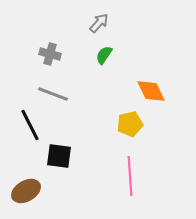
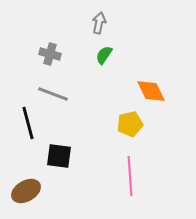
gray arrow: rotated 30 degrees counterclockwise
black line: moved 2 px left, 2 px up; rotated 12 degrees clockwise
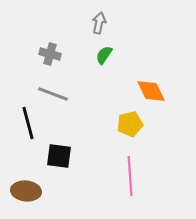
brown ellipse: rotated 36 degrees clockwise
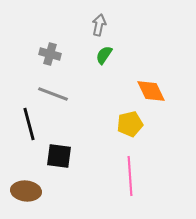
gray arrow: moved 2 px down
black line: moved 1 px right, 1 px down
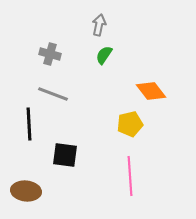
orange diamond: rotated 12 degrees counterclockwise
black line: rotated 12 degrees clockwise
black square: moved 6 px right, 1 px up
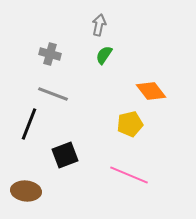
black line: rotated 24 degrees clockwise
black square: rotated 28 degrees counterclockwise
pink line: moved 1 px left, 1 px up; rotated 63 degrees counterclockwise
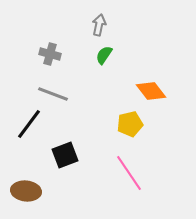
black line: rotated 16 degrees clockwise
pink line: moved 2 px up; rotated 33 degrees clockwise
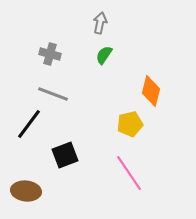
gray arrow: moved 1 px right, 2 px up
orange diamond: rotated 52 degrees clockwise
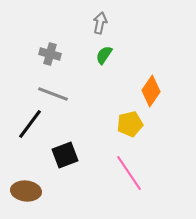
orange diamond: rotated 20 degrees clockwise
black line: moved 1 px right
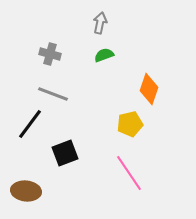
green semicircle: rotated 36 degrees clockwise
orange diamond: moved 2 px left, 2 px up; rotated 16 degrees counterclockwise
black square: moved 2 px up
